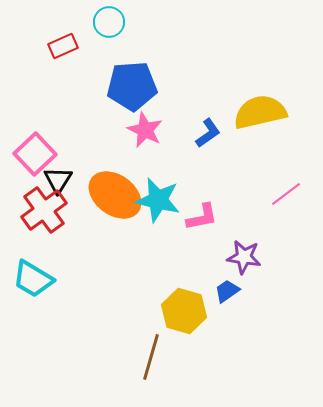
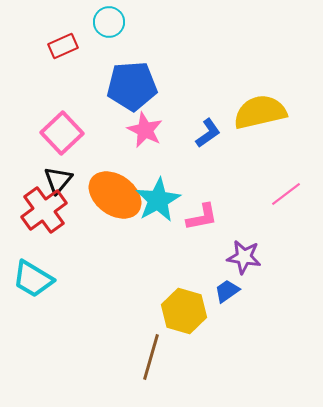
pink square: moved 27 px right, 21 px up
black triangle: rotated 8 degrees clockwise
cyan star: rotated 30 degrees clockwise
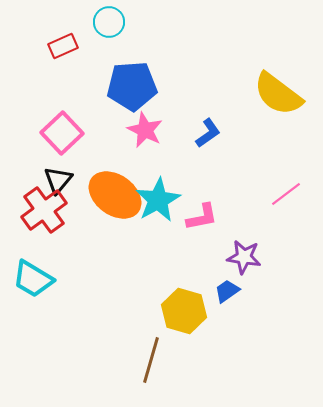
yellow semicircle: moved 18 px right, 18 px up; rotated 130 degrees counterclockwise
brown line: moved 3 px down
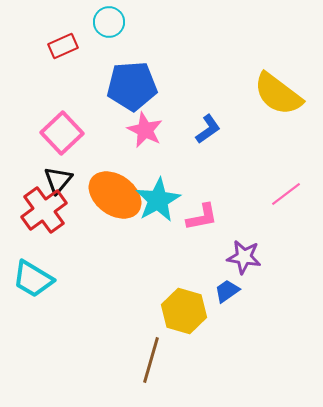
blue L-shape: moved 4 px up
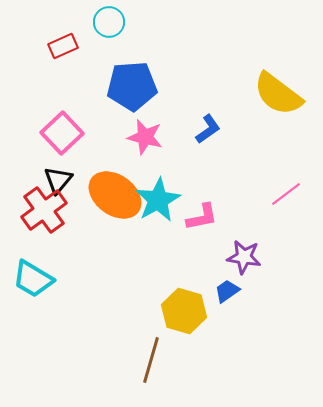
pink star: moved 7 px down; rotated 12 degrees counterclockwise
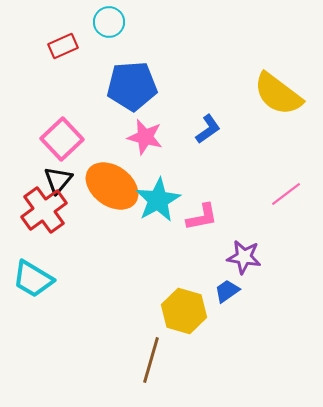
pink square: moved 6 px down
orange ellipse: moved 3 px left, 9 px up
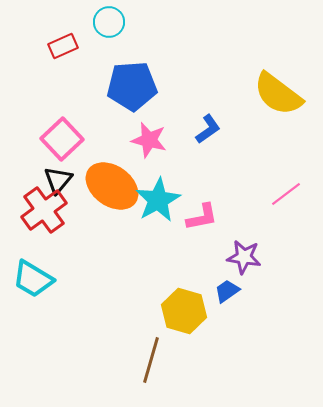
pink star: moved 4 px right, 3 px down
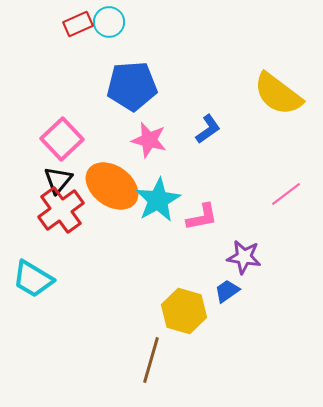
red rectangle: moved 15 px right, 22 px up
red cross: moved 17 px right
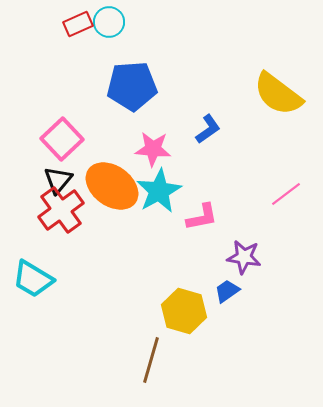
pink star: moved 4 px right, 9 px down; rotated 9 degrees counterclockwise
cyan star: moved 1 px right, 9 px up
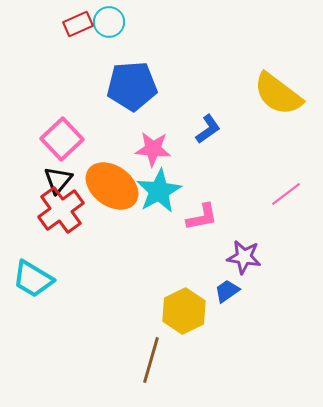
yellow hexagon: rotated 18 degrees clockwise
